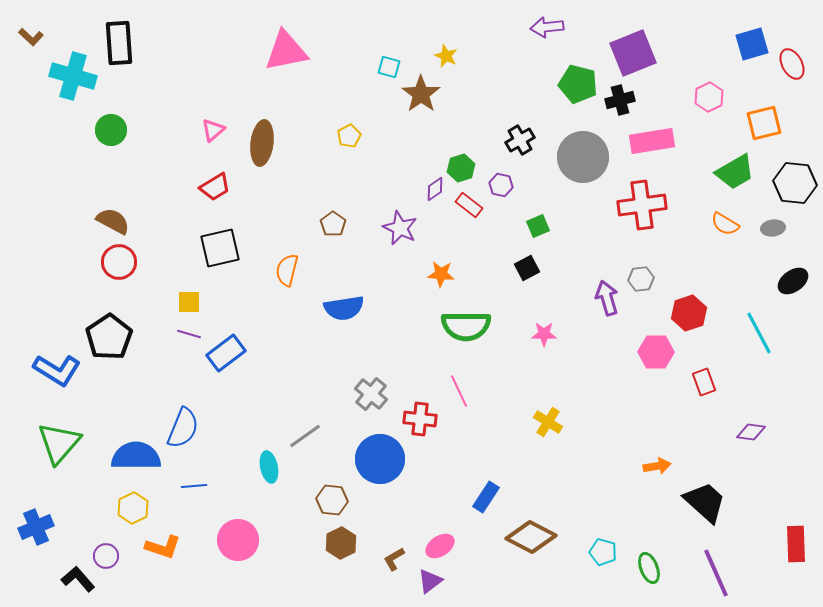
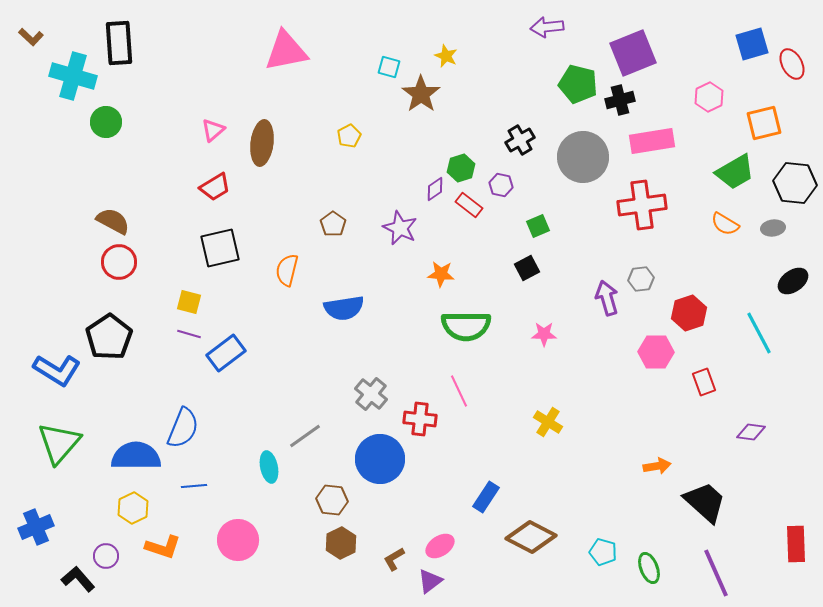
green circle at (111, 130): moved 5 px left, 8 px up
yellow square at (189, 302): rotated 15 degrees clockwise
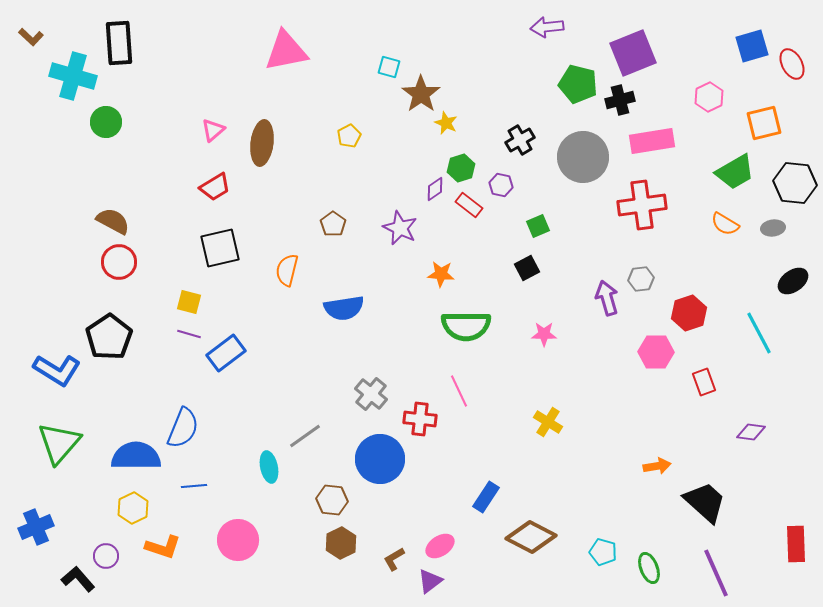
blue square at (752, 44): moved 2 px down
yellow star at (446, 56): moved 67 px down
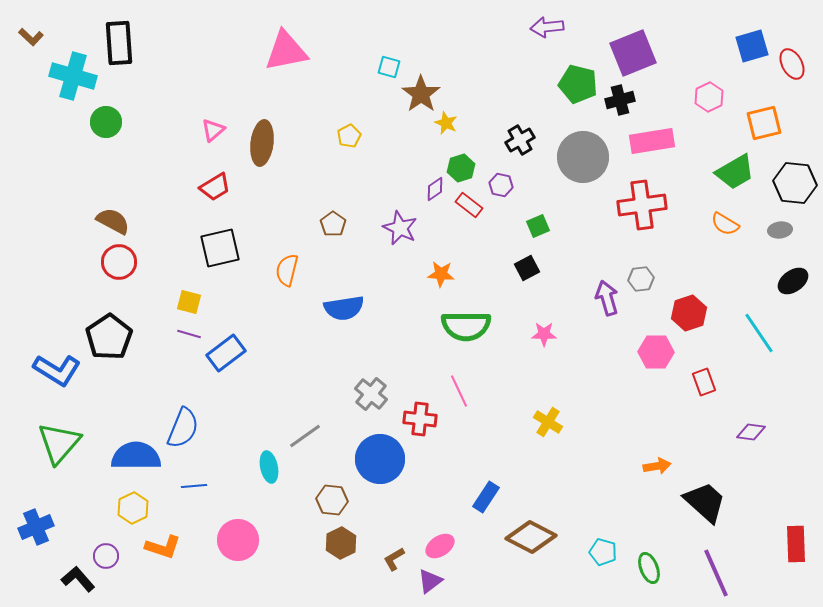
gray ellipse at (773, 228): moved 7 px right, 2 px down
cyan line at (759, 333): rotated 6 degrees counterclockwise
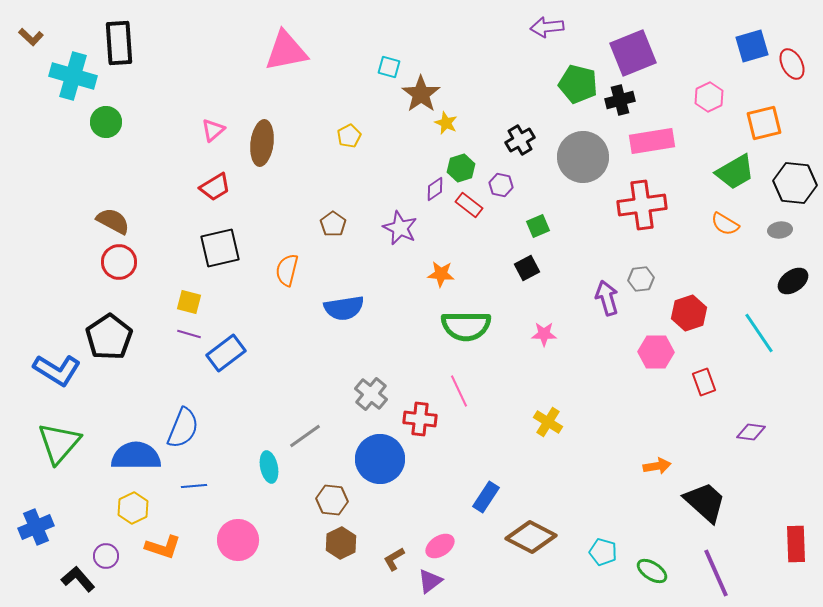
green ellipse at (649, 568): moved 3 px right, 3 px down; rotated 36 degrees counterclockwise
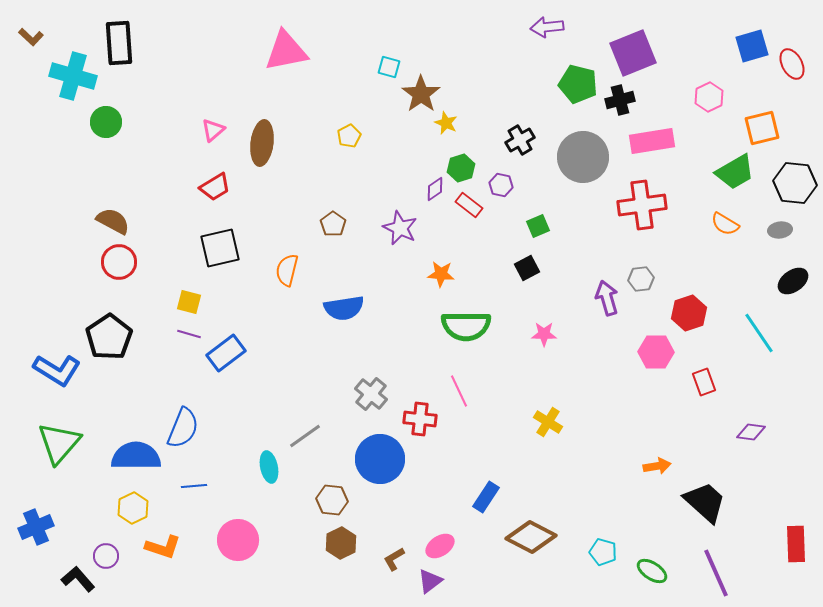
orange square at (764, 123): moved 2 px left, 5 px down
